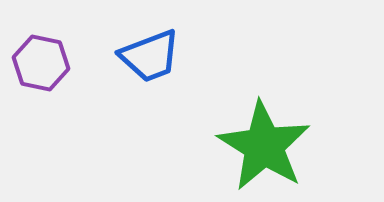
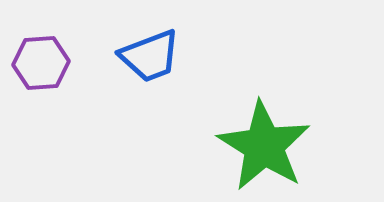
purple hexagon: rotated 16 degrees counterclockwise
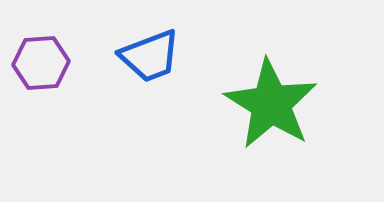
green star: moved 7 px right, 42 px up
